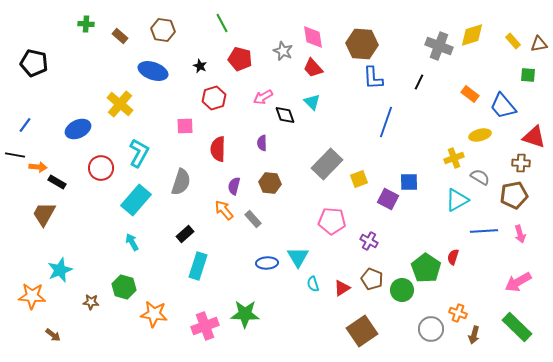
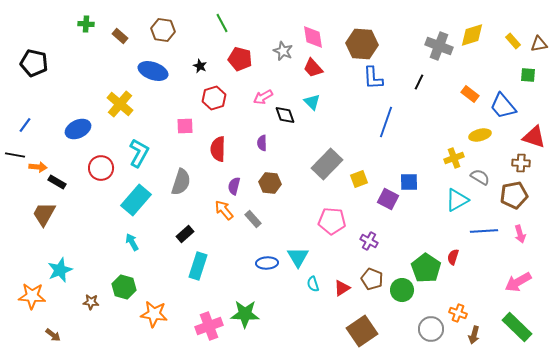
pink cross at (205, 326): moved 4 px right
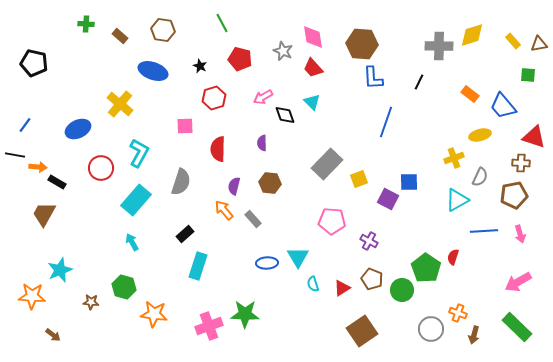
gray cross at (439, 46): rotated 20 degrees counterclockwise
gray semicircle at (480, 177): rotated 84 degrees clockwise
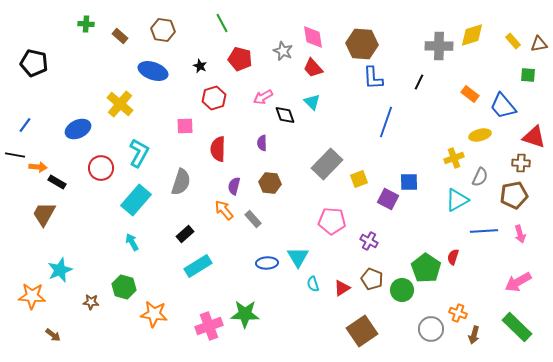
cyan rectangle at (198, 266): rotated 40 degrees clockwise
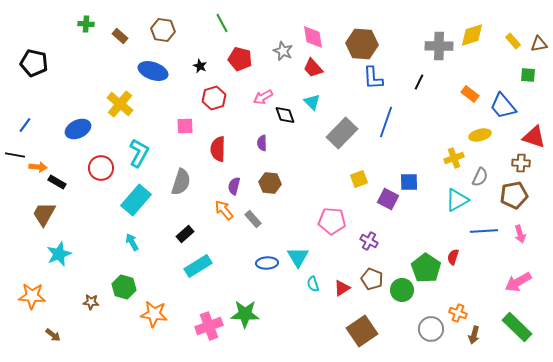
gray rectangle at (327, 164): moved 15 px right, 31 px up
cyan star at (60, 270): moved 1 px left, 16 px up
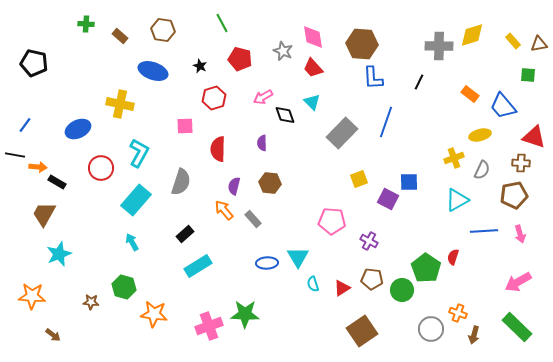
yellow cross at (120, 104): rotated 28 degrees counterclockwise
gray semicircle at (480, 177): moved 2 px right, 7 px up
brown pentagon at (372, 279): rotated 15 degrees counterclockwise
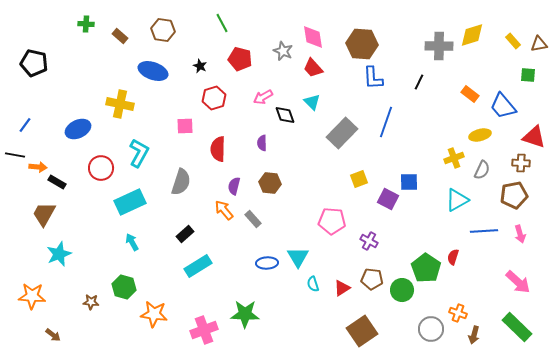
cyan rectangle at (136, 200): moved 6 px left, 2 px down; rotated 24 degrees clockwise
pink arrow at (518, 282): rotated 108 degrees counterclockwise
pink cross at (209, 326): moved 5 px left, 4 px down
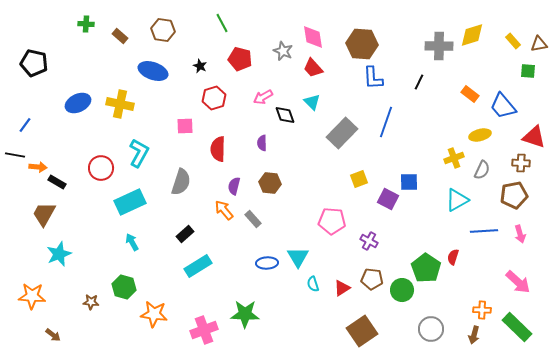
green square at (528, 75): moved 4 px up
blue ellipse at (78, 129): moved 26 px up
orange cross at (458, 313): moved 24 px right, 3 px up; rotated 18 degrees counterclockwise
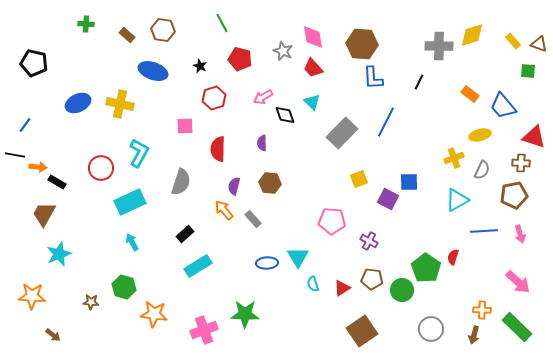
brown rectangle at (120, 36): moved 7 px right, 1 px up
brown triangle at (539, 44): rotated 30 degrees clockwise
blue line at (386, 122): rotated 8 degrees clockwise
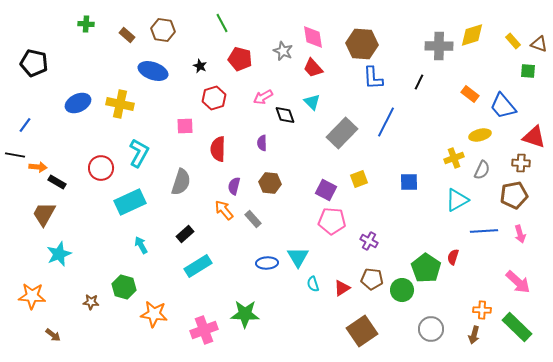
purple square at (388, 199): moved 62 px left, 9 px up
cyan arrow at (132, 242): moved 9 px right, 3 px down
